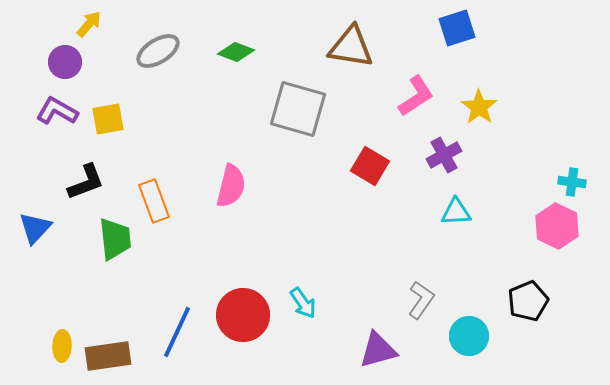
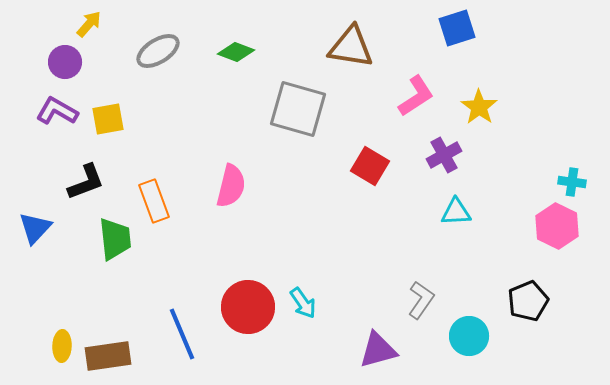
red circle: moved 5 px right, 8 px up
blue line: moved 5 px right, 2 px down; rotated 48 degrees counterclockwise
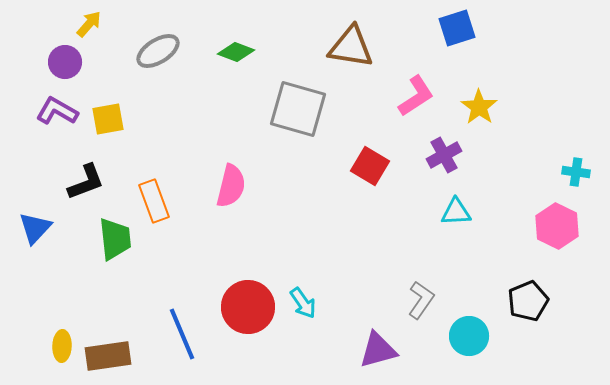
cyan cross: moved 4 px right, 10 px up
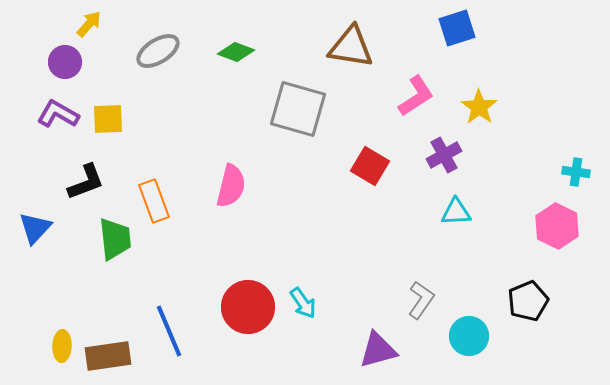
purple L-shape: moved 1 px right, 3 px down
yellow square: rotated 8 degrees clockwise
blue line: moved 13 px left, 3 px up
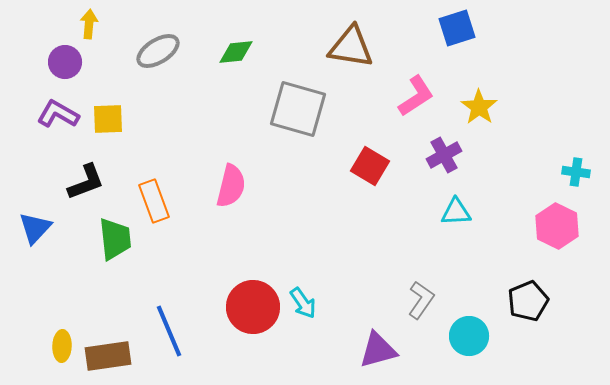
yellow arrow: rotated 36 degrees counterclockwise
green diamond: rotated 27 degrees counterclockwise
red circle: moved 5 px right
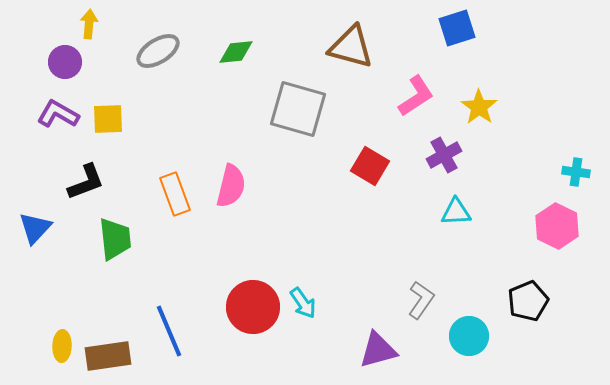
brown triangle: rotated 6 degrees clockwise
orange rectangle: moved 21 px right, 7 px up
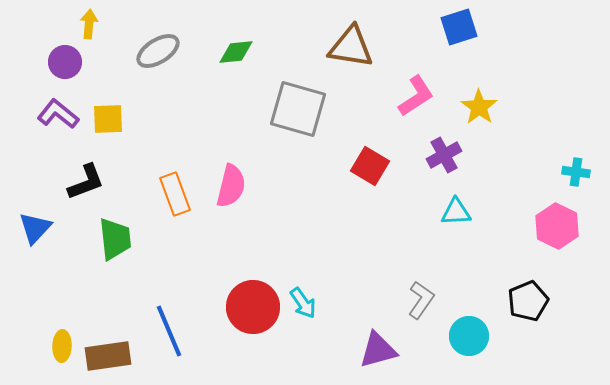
blue square: moved 2 px right, 1 px up
brown triangle: rotated 6 degrees counterclockwise
purple L-shape: rotated 9 degrees clockwise
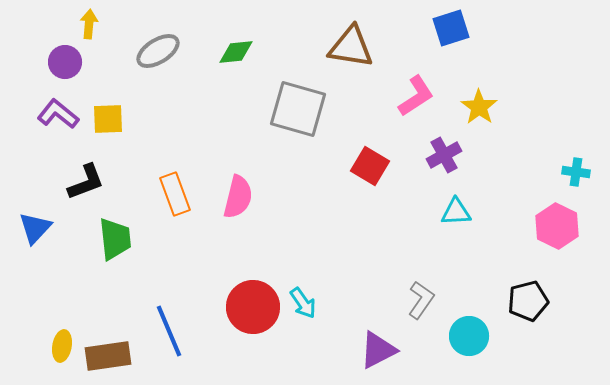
blue square: moved 8 px left, 1 px down
pink semicircle: moved 7 px right, 11 px down
black pentagon: rotated 9 degrees clockwise
yellow ellipse: rotated 8 degrees clockwise
purple triangle: rotated 12 degrees counterclockwise
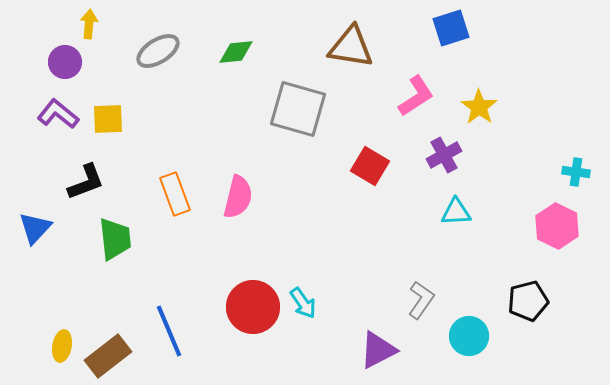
brown rectangle: rotated 30 degrees counterclockwise
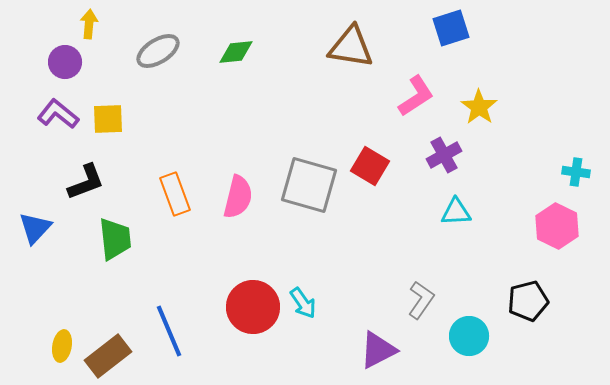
gray square: moved 11 px right, 76 px down
